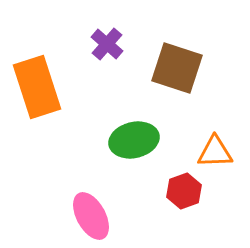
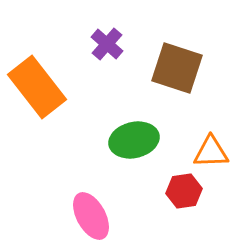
orange rectangle: rotated 20 degrees counterclockwise
orange triangle: moved 4 px left
red hexagon: rotated 12 degrees clockwise
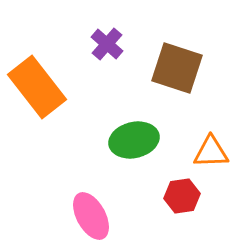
red hexagon: moved 2 px left, 5 px down
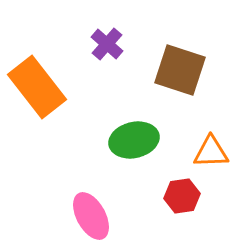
brown square: moved 3 px right, 2 px down
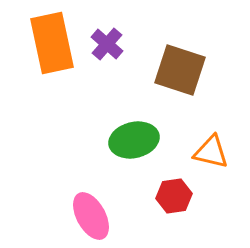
orange rectangle: moved 15 px right, 44 px up; rotated 26 degrees clockwise
orange triangle: rotated 15 degrees clockwise
red hexagon: moved 8 px left
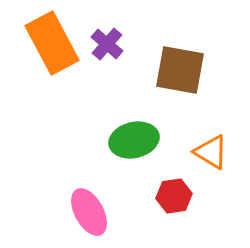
orange rectangle: rotated 16 degrees counterclockwise
brown square: rotated 8 degrees counterclockwise
orange triangle: rotated 18 degrees clockwise
pink ellipse: moved 2 px left, 4 px up
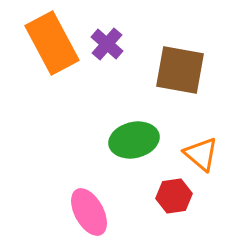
orange triangle: moved 10 px left, 2 px down; rotated 9 degrees clockwise
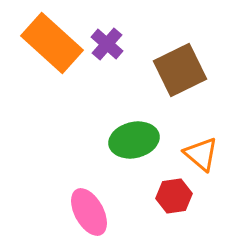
orange rectangle: rotated 20 degrees counterclockwise
brown square: rotated 36 degrees counterclockwise
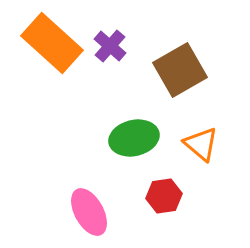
purple cross: moved 3 px right, 2 px down
brown square: rotated 4 degrees counterclockwise
green ellipse: moved 2 px up
orange triangle: moved 10 px up
red hexagon: moved 10 px left
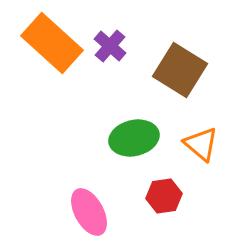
brown square: rotated 28 degrees counterclockwise
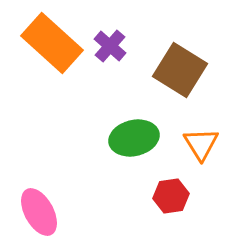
orange triangle: rotated 18 degrees clockwise
red hexagon: moved 7 px right
pink ellipse: moved 50 px left
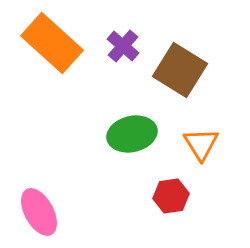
purple cross: moved 13 px right
green ellipse: moved 2 px left, 4 px up
